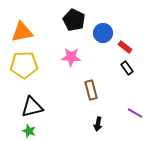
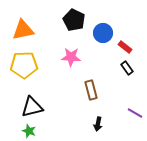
orange triangle: moved 1 px right, 2 px up
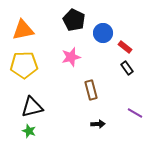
pink star: rotated 18 degrees counterclockwise
black arrow: rotated 104 degrees counterclockwise
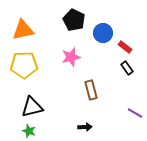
black arrow: moved 13 px left, 3 px down
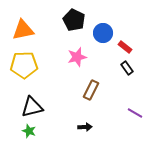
pink star: moved 6 px right
brown rectangle: rotated 42 degrees clockwise
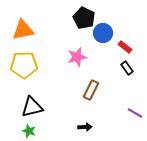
black pentagon: moved 10 px right, 2 px up
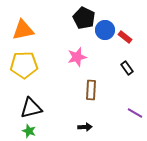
blue circle: moved 2 px right, 3 px up
red rectangle: moved 10 px up
brown rectangle: rotated 24 degrees counterclockwise
black triangle: moved 1 px left, 1 px down
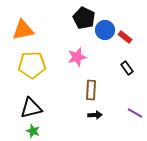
yellow pentagon: moved 8 px right
black arrow: moved 10 px right, 12 px up
green star: moved 4 px right
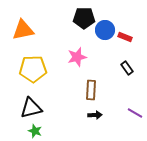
black pentagon: rotated 25 degrees counterclockwise
red rectangle: rotated 16 degrees counterclockwise
yellow pentagon: moved 1 px right, 4 px down
green star: moved 2 px right
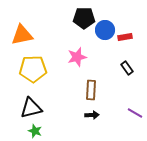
orange triangle: moved 1 px left, 5 px down
red rectangle: rotated 32 degrees counterclockwise
black arrow: moved 3 px left
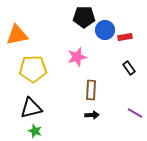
black pentagon: moved 1 px up
orange triangle: moved 5 px left
black rectangle: moved 2 px right
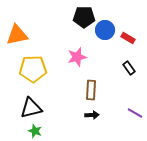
red rectangle: moved 3 px right, 1 px down; rotated 40 degrees clockwise
